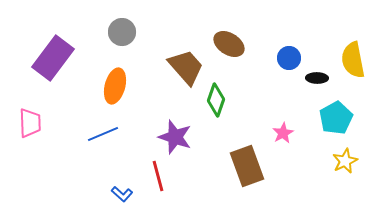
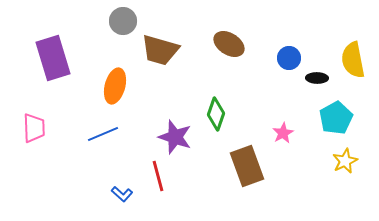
gray circle: moved 1 px right, 11 px up
purple rectangle: rotated 54 degrees counterclockwise
brown trapezoid: moved 26 px left, 17 px up; rotated 147 degrees clockwise
green diamond: moved 14 px down
pink trapezoid: moved 4 px right, 5 px down
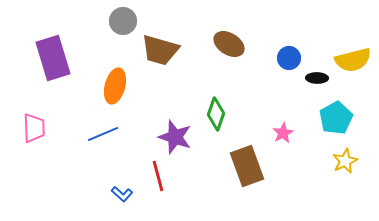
yellow semicircle: rotated 93 degrees counterclockwise
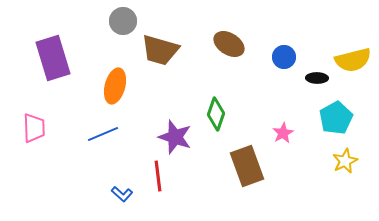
blue circle: moved 5 px left, 1 px up
red line: rotated 8 degrees clockwise
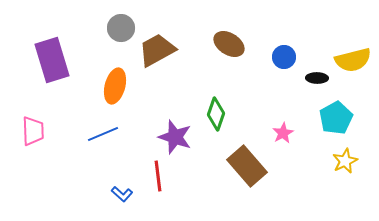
gray circle: moved 2 px left, 7 px down
brown trapezoid: moved 3 px left; rotated 135 degrees clockwise
purple rectangle: moved 1 px left, 2 px down
pink trapezoid: moved 1 px left, 3 px down
brown rectangle: rotated 21 degrees counterclockwise
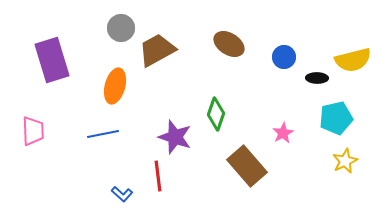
cyan pentagon: rotated 16 degrees clockwise
blue line: rotated 12 degrees clockwise
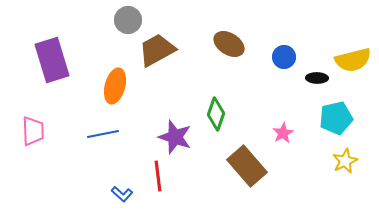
gray circle: moved 7 px right, 8 px up
